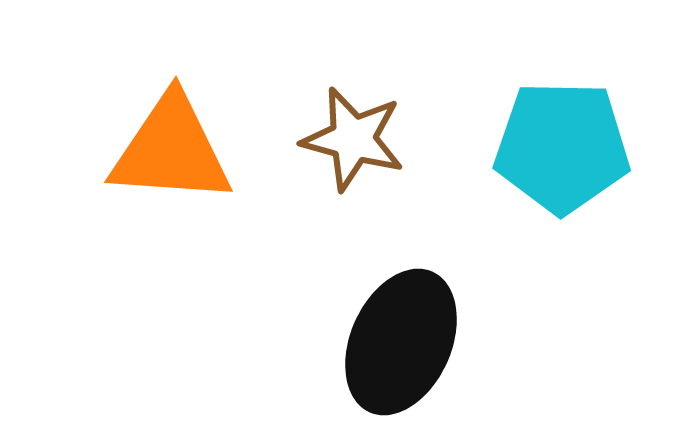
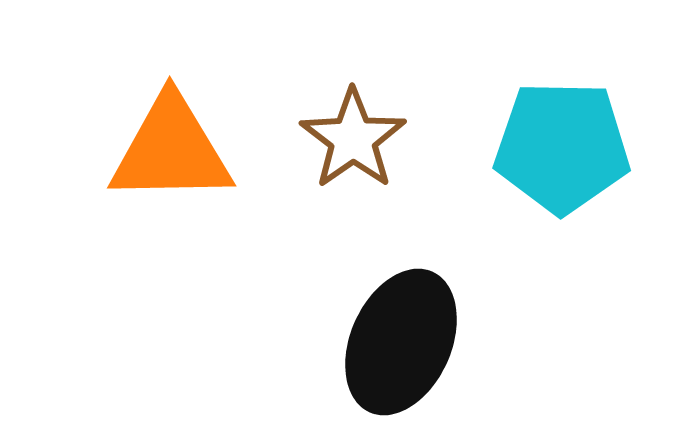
brown star: rotated 22 degrees clockwise
orange triangle: rotated 5 degrees counterclockwise
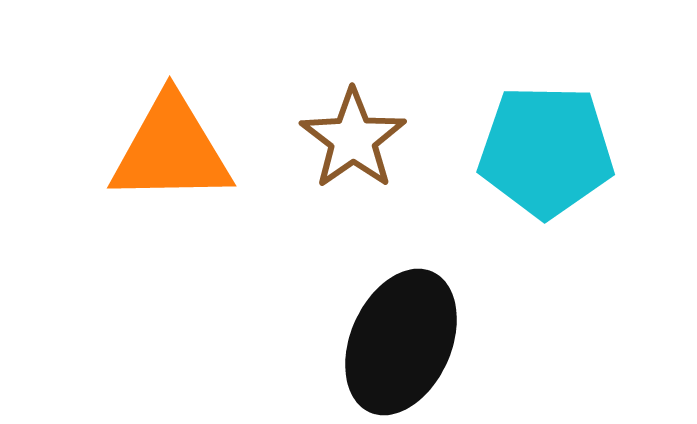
cyan pentagon: moved 16 px left, 4 px down
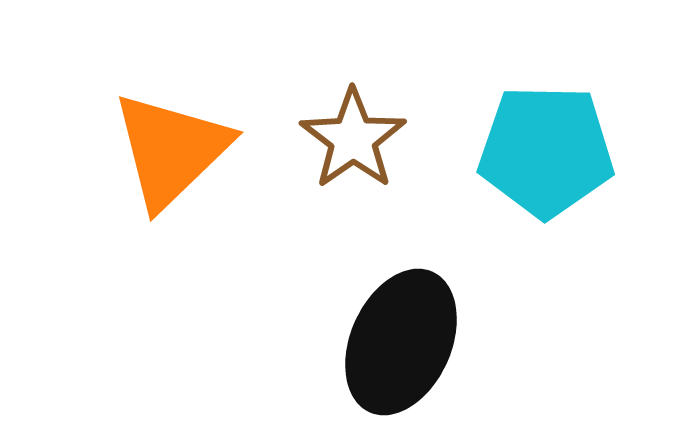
orange triangle: rotated 43 degrees counterclockwise
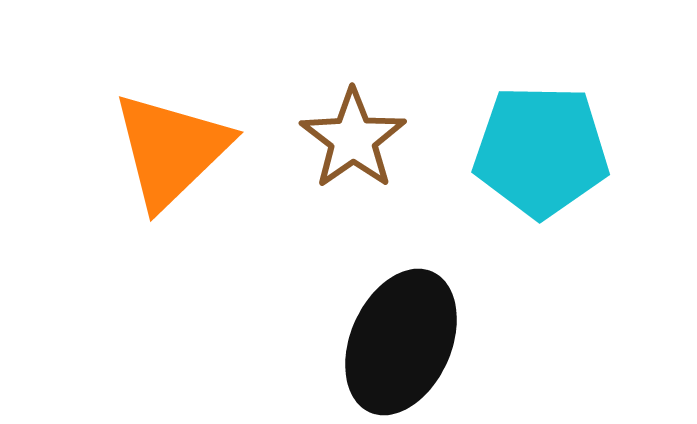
cyan pentagon: moved 5 px left
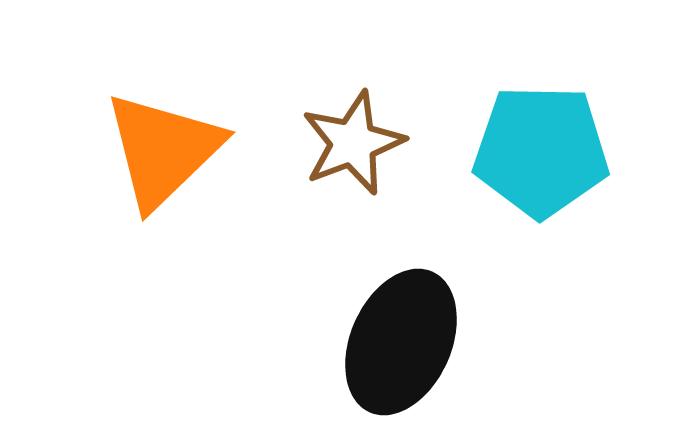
brown star: moved 4 px down; rotated 14 degrees clockwise
orange triangle: moved 8 px left
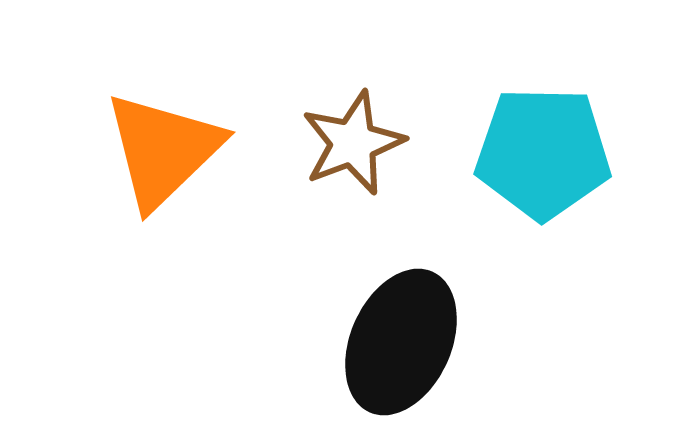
cyan pentagon: moved 2 px right, 2 px down
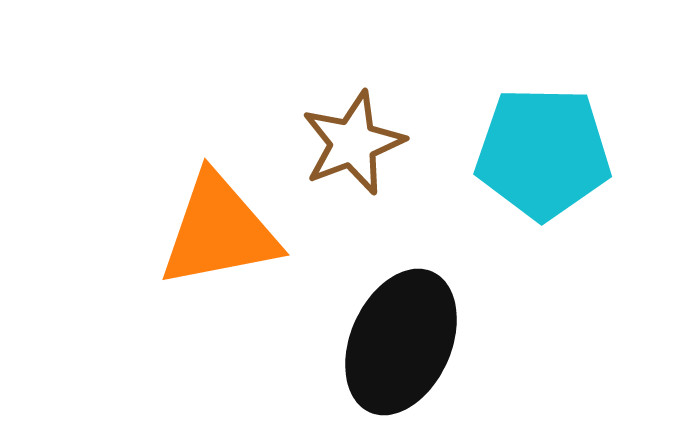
orange triangle: moved 56 px right, 81 px down; rotated 33 degrees clockwise
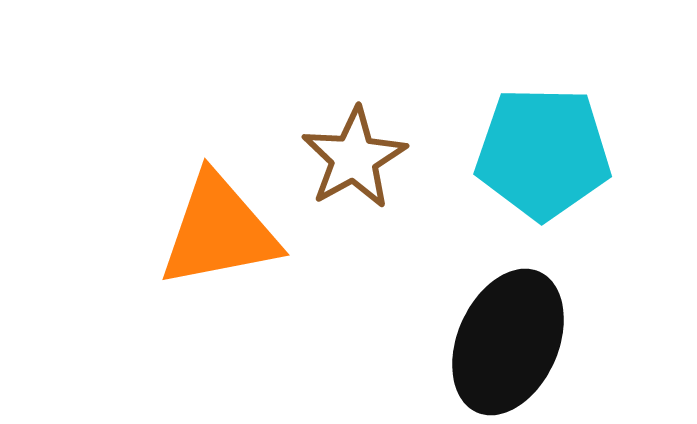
brown star: moved 1 px right, 15 px down; rotated 8 degrees counterclockwise
black ellipse: moved 107 px right
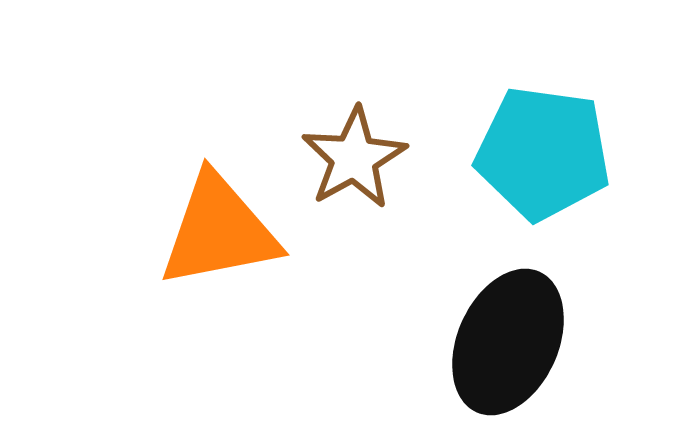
cyan pentagon: rotated 7 degrees clockwise
